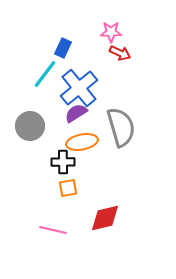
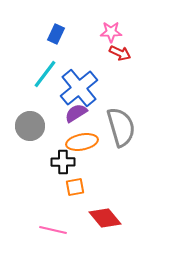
blue rectangle: moved 7 px left, 14 px up
orange square: moved 7 px right, 1 px up
red diamond: rotated 64 degrees clockwise
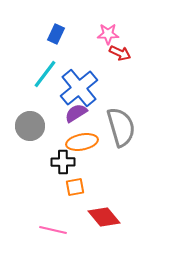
pink star: moved 3 px left, 2 px down
red diamond: moved 1 px left, 1 px up
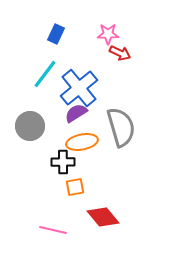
red diamond: moved 1 px left
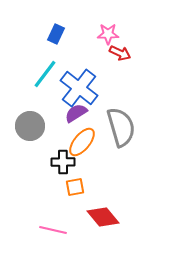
blue cross: rotated 12 degrees counterclockwise
orange ellipse: rotated 40 degrees counterclockwise
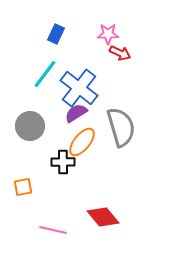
orange square: moved 52 px left
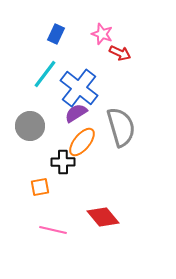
pink star: moved 6 px left; rotated 20 degrees clockwise
orange square: moved 17 px right
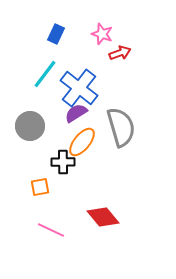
red arrow: rotated 45 degrees counterclockwise
pink line: moved 2 px left; rotated 12 degrees clockwise
